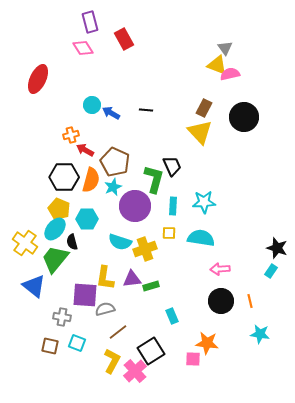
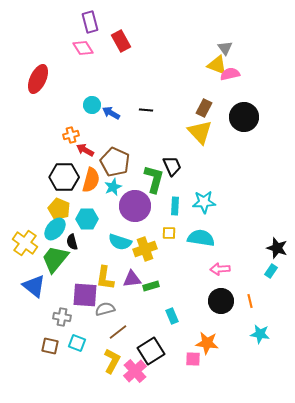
red rectangle at (124, 39): moved 3 px left, 2 px down
cyan rectangle at (173, 206): moved 2 px right
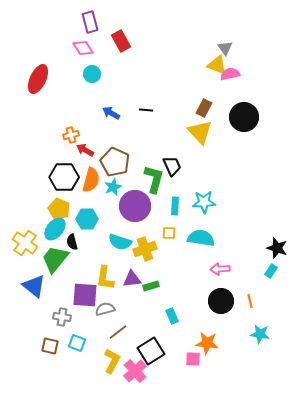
cyan circle at (92, 105): moved 31 px up
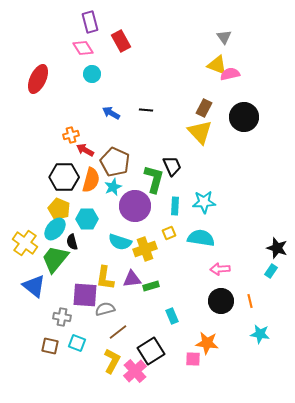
gray triangle at (225, 48): moved 1 px left, 11 px up
yellow square at (169, 233): rotated 24 degrees counterclockwise
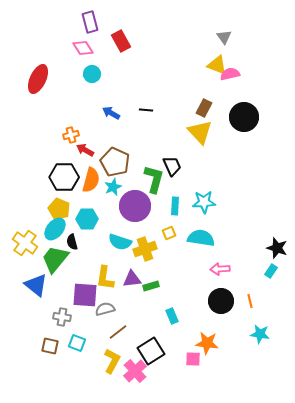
blue triangle at (34, 286): moved 2 px right, 1 px up
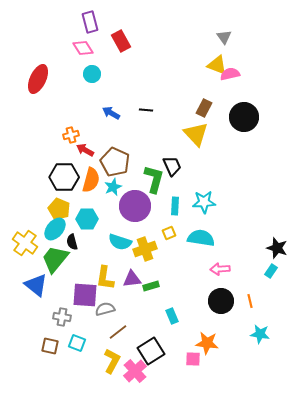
yellow triangle at (200, 132): moved 4 px left, 2 px down
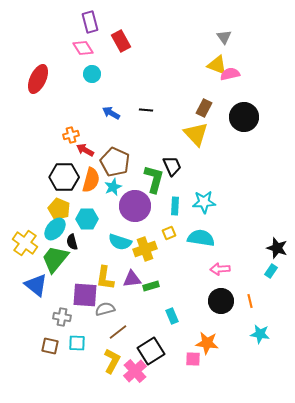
cyan square at (77, 343): rotated 18 degrees counterclockwise
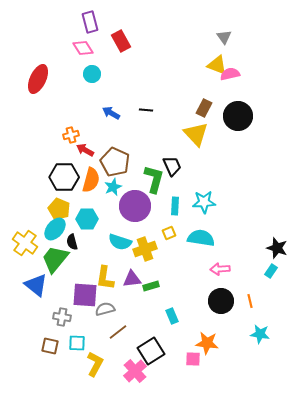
black circle at (244, 117): moved 6 px left, 1 px up
yellow L-shape at (112, 361): moved 17 px left, 3 px down
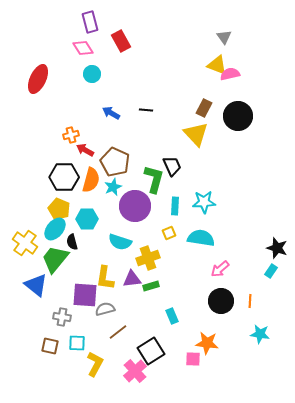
yellow cross at (145, 249): moved 3 px right, 9 px down
pink arrow at (220, 269): rotated 36 degrees counterclockwise
orange line at (250, 301): rotated 16 degrees clockwise
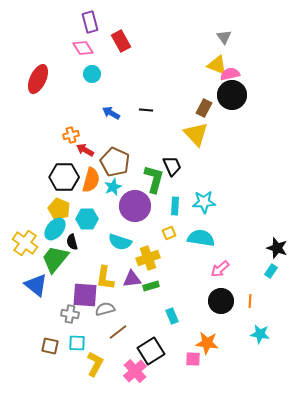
black circle at (238, 116): moved 6 px left, 21 px up
gray cross at (62, 317): moved 8 px right, 3 px up
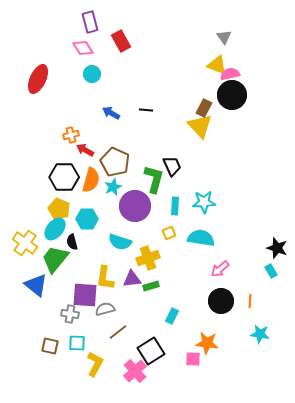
yellow triangle at (196, 134): moved 4 px right, 8 px up
cyan rectangle at (271, 271): rotated 64 degrees counterclockwise
cyan rectangle at (172, 316): rotated 49 degrees clockwise
